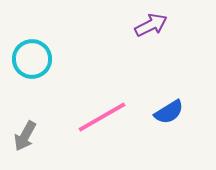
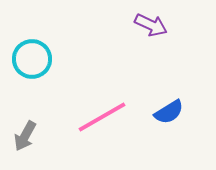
purple arrow: rotated 52 degrees clockwise
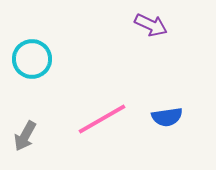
blue semicircle: moved 2 px left, 5 px down; rotated 24 degrees clockwise
pink line: moved 2 px down
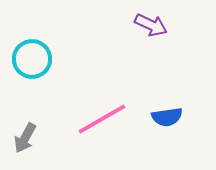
gray arrow: moved 2 px down
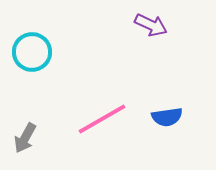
cyan circle: moved 7 px up
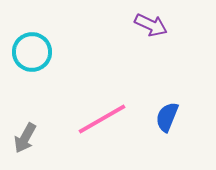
blue semicircle: rotated 120 degrees clockwise
